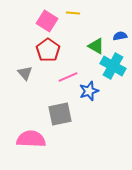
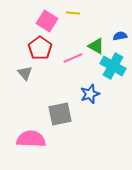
red pentagon: moved 8 px left, 2 px up
pink line: moved 5 px right, 19 px up
blue star: moved 1 px right, 3 px down
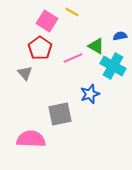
yellow line: moved 1 px left, 1 px up; rotated 24 degrees clockwise
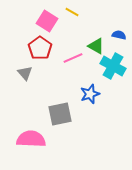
blue semicircle: moved 1 px left, 1 px up; rotated 24 degrees clockwise
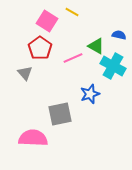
pink semicircle: moved 2 px right, 1 px up
